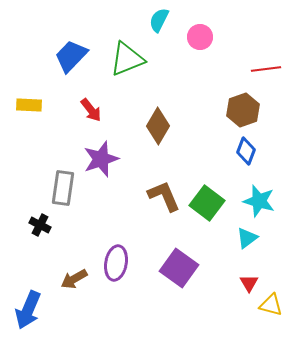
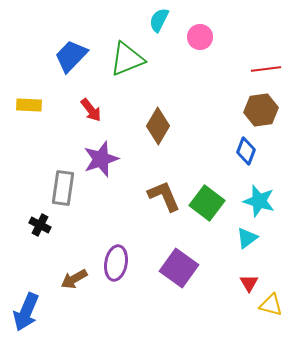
brown hexagon: moved 18 px right; rotated 12 degrees clockwise
blue arrow: moved 2 px left, 2 px down
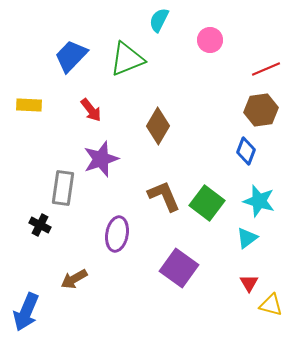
pink circle: moved 10 px right, 3 px down
red line: rotated 16 degrees counterclockwise
purple ellipse: moved 1 px right, 29 px up
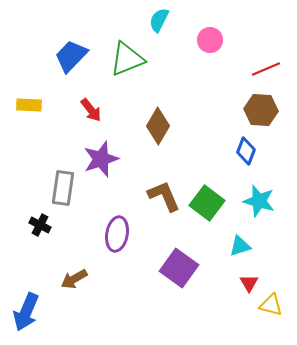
brown hexagon: rotated 12 degrees clockwise
cyan triangle: moved 7 px left, 8 px down; rotated 20 degrees clockwise
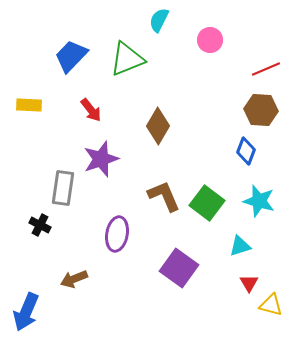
brown arrow: rotated 8 degrees clockwise
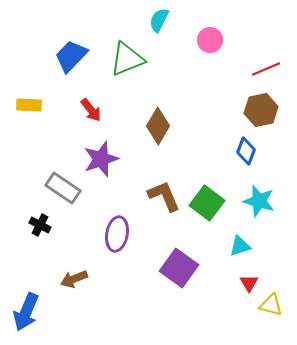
brown hexagon: rotated 16 degrees counterclockwise
gray rectangle: rotated 64 degrees counterclockwise
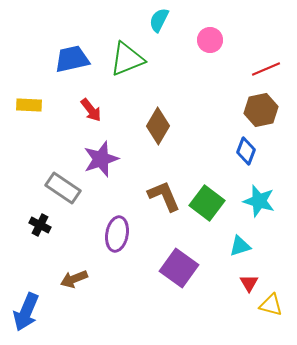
blue trapezoid: moved 1 px right, 3 px down; rotated 33 degrees clockwise
